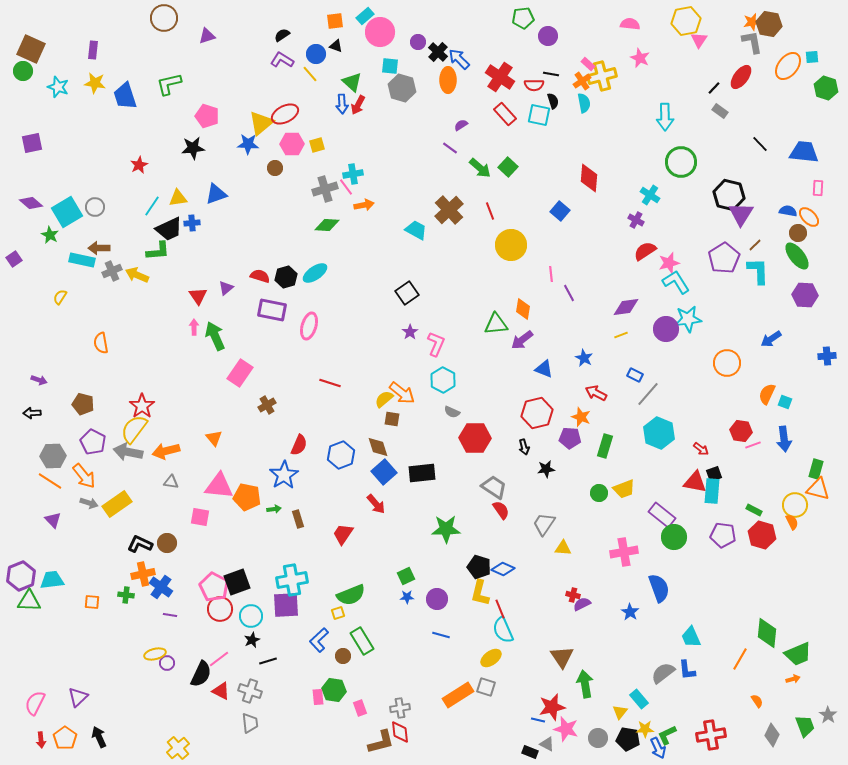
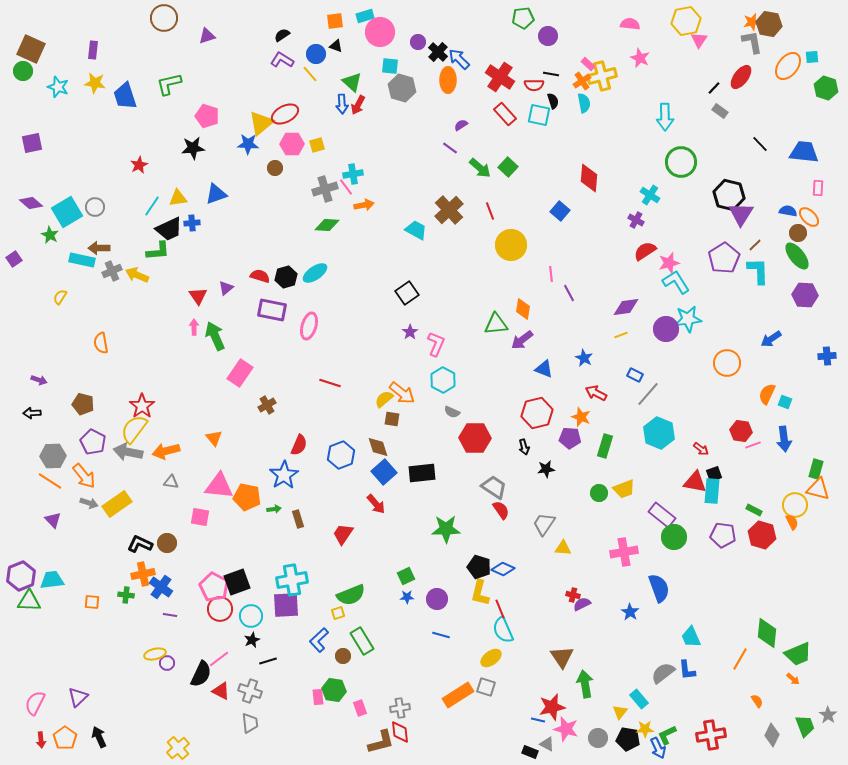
cyan rectangle at (365, 16): rotated 24 degrees clockwise
orange arrow at (793, 679): rotated 56 degrees clockwise
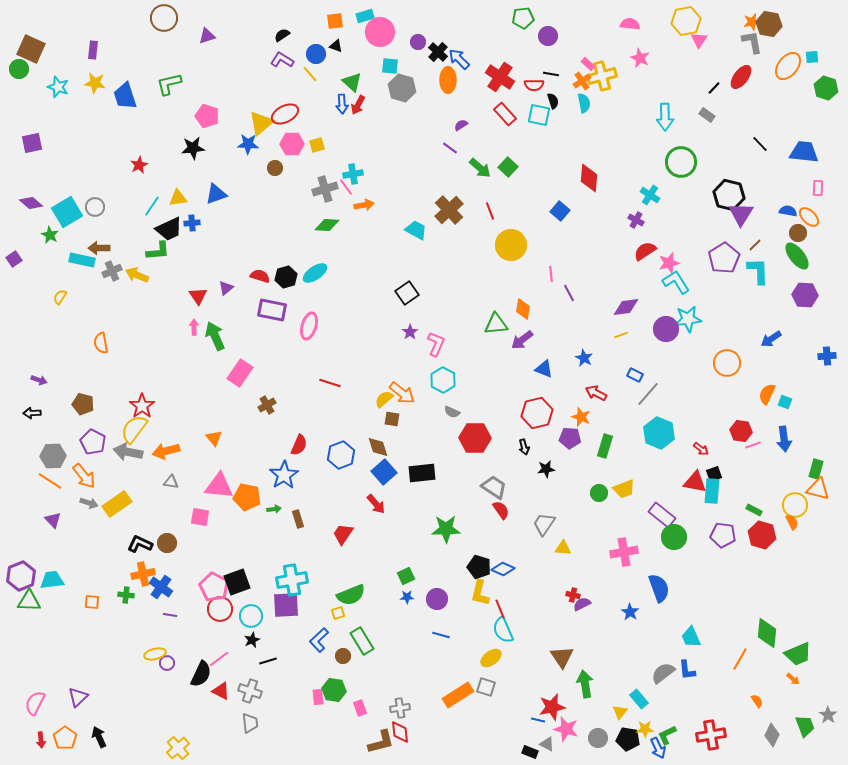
green circle at (23, 71): moved 4 px left, 2 px up
gray rectangle at (720, 111): moved 13 px left, 4 px down
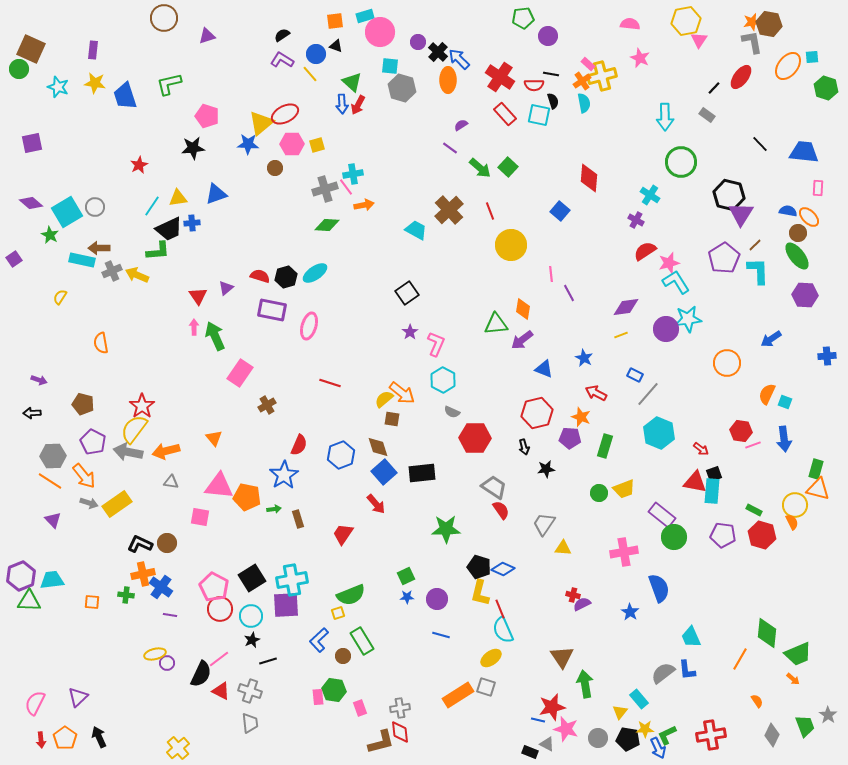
black square at (237, 582): moved 15 px right, 4 px up; rotated 12 degrees counterclockwise
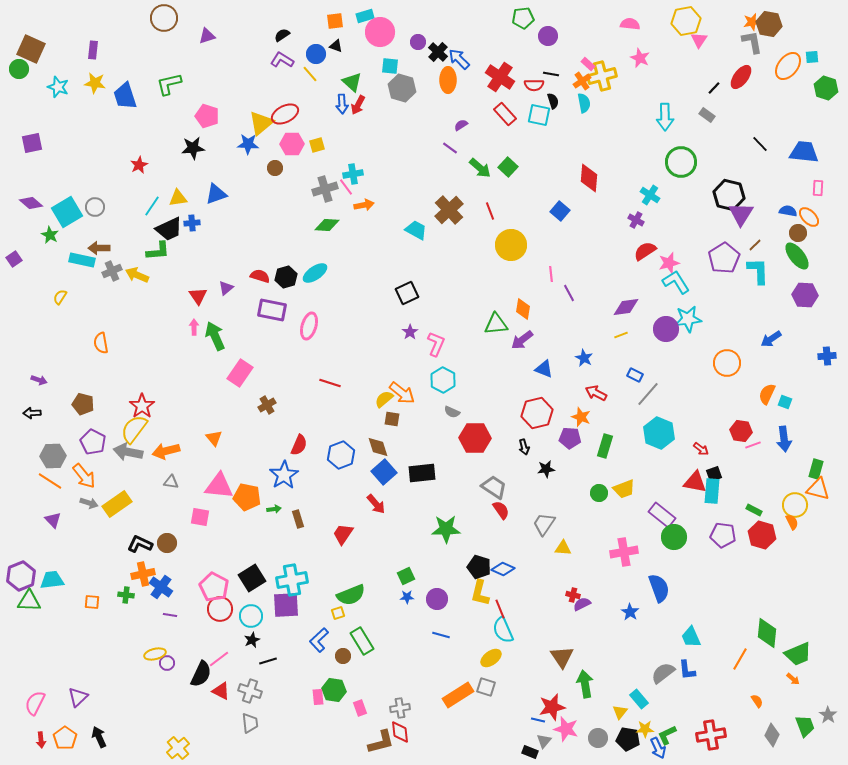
black square at (407, 293): rotated 10 degrees clockwise
gray triangle at (547, 744): moved 3 px left, 3 px up; rotated 42 degrees clockwise
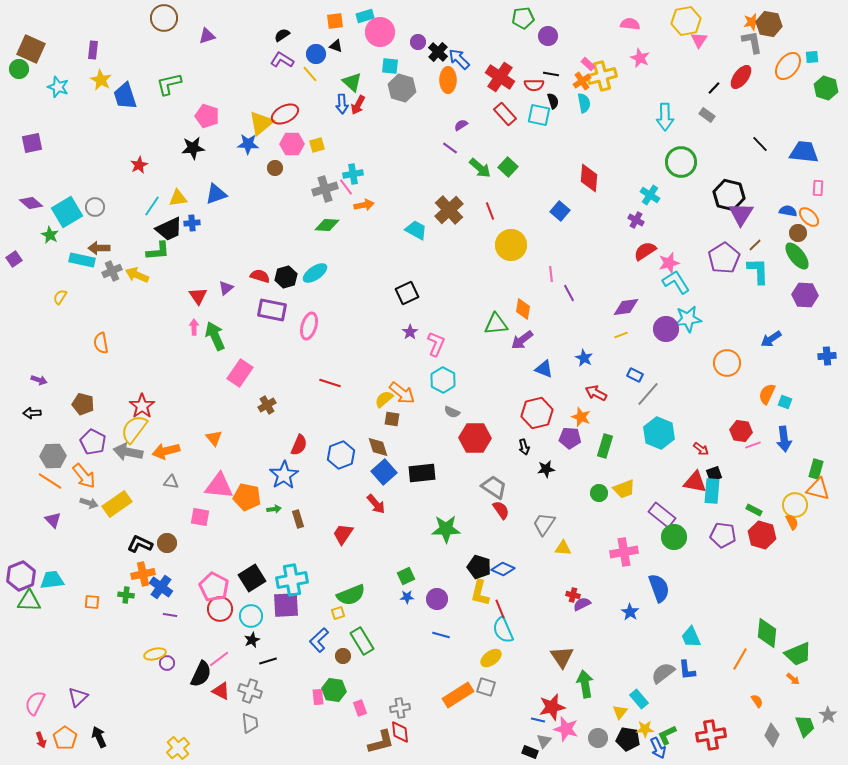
yellow star at (95, 83): moved 6 px right, 3 px up; rotated 20 degrees clockwise
red arrow at (41, 740): rotated 14 degrees counterclockwise
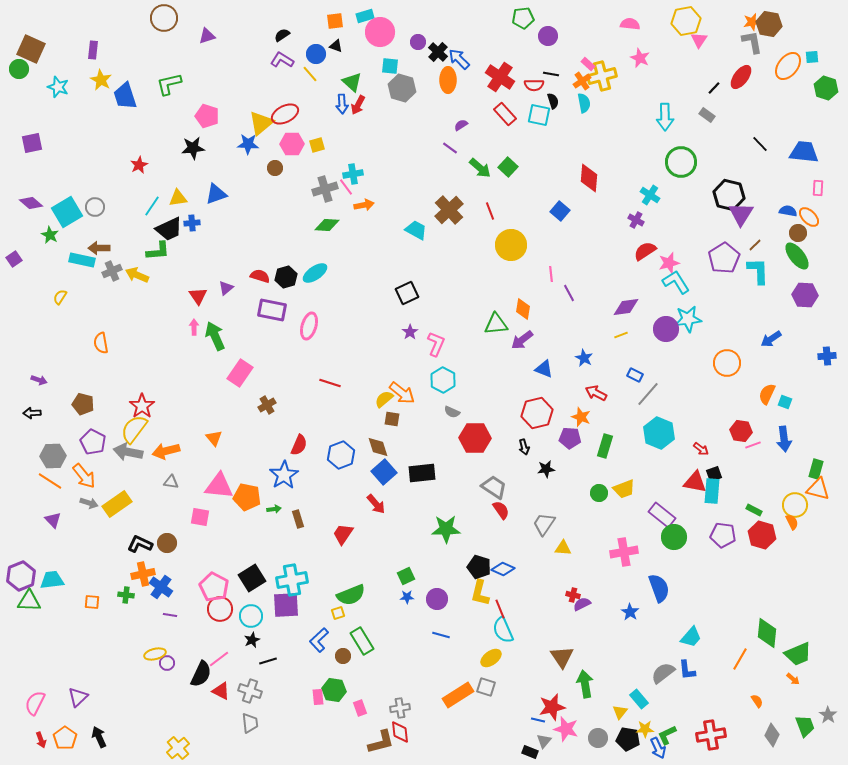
cyan trapezoid at (691, 637): rotated 115 degrees counterclockwise
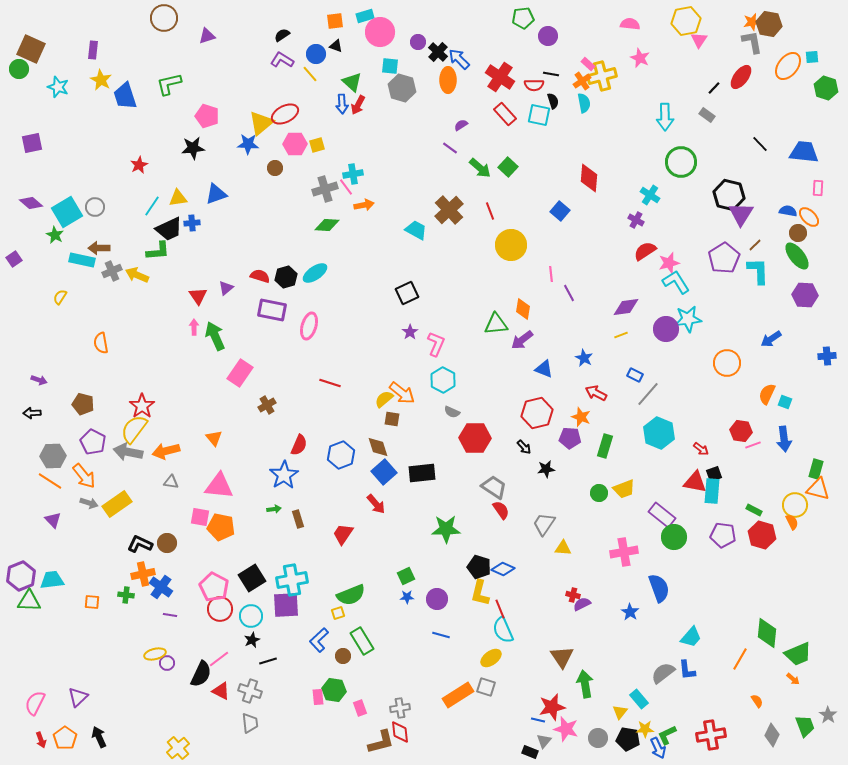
pink hexagon at (292, 144): moved 3 px right
green star at (50, 235): moved 5 px right
black arrow at (524, 447): rotated 28 degrees counterclockwise
orange pentagon at (247, 497): moved 26 px left, 30 px down
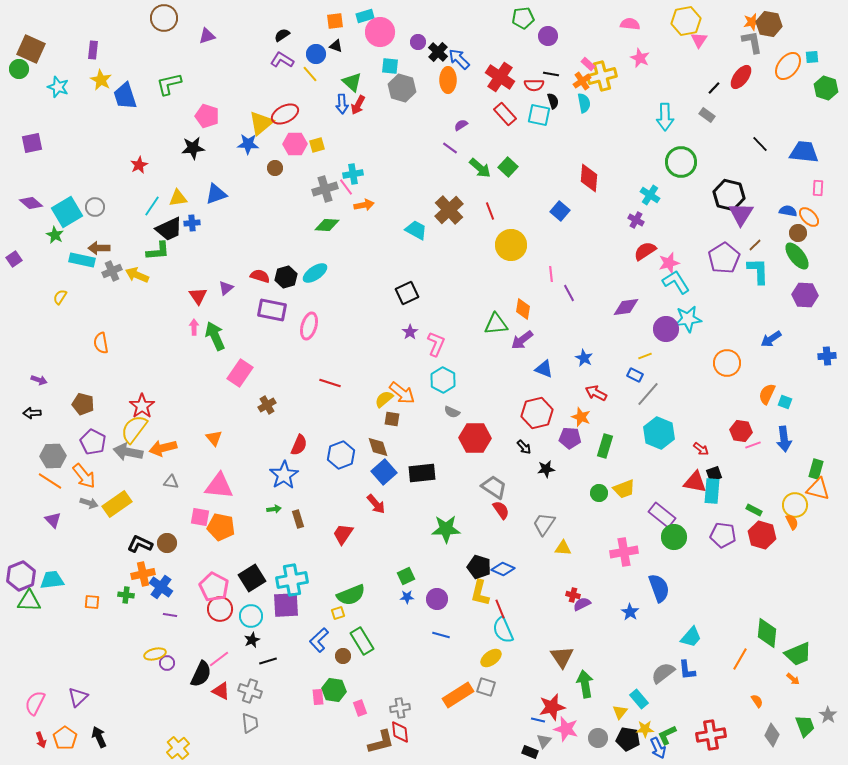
yellow line at (621, 335): moved 24 px right, 21 px down
orange arrow at (166, 451): moved 3 px left, 3 px up
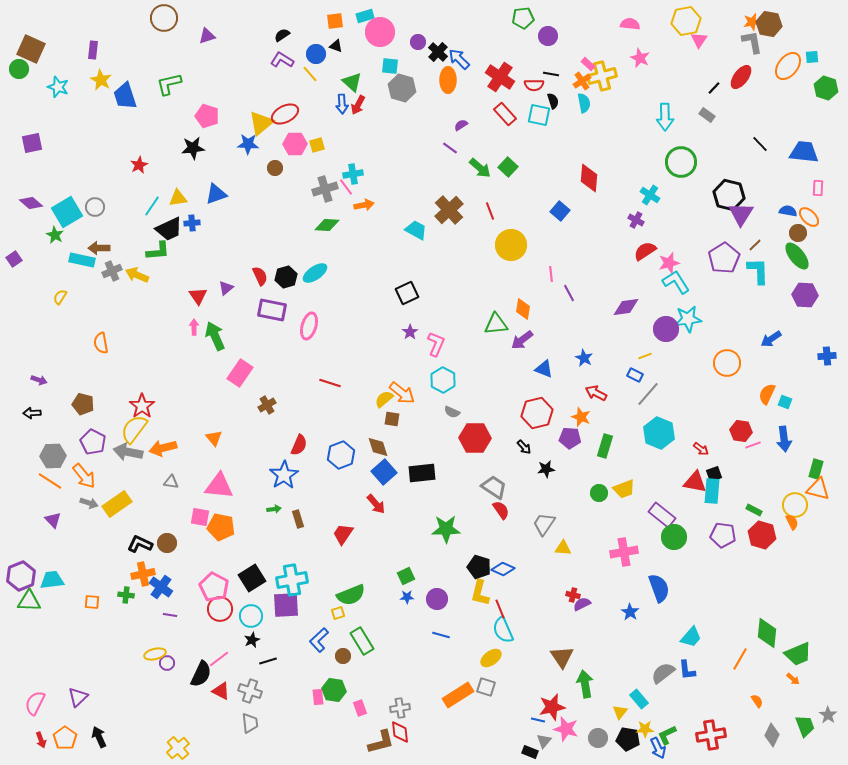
red semicircle at (260, 276): rotated 48 degrees clockwise
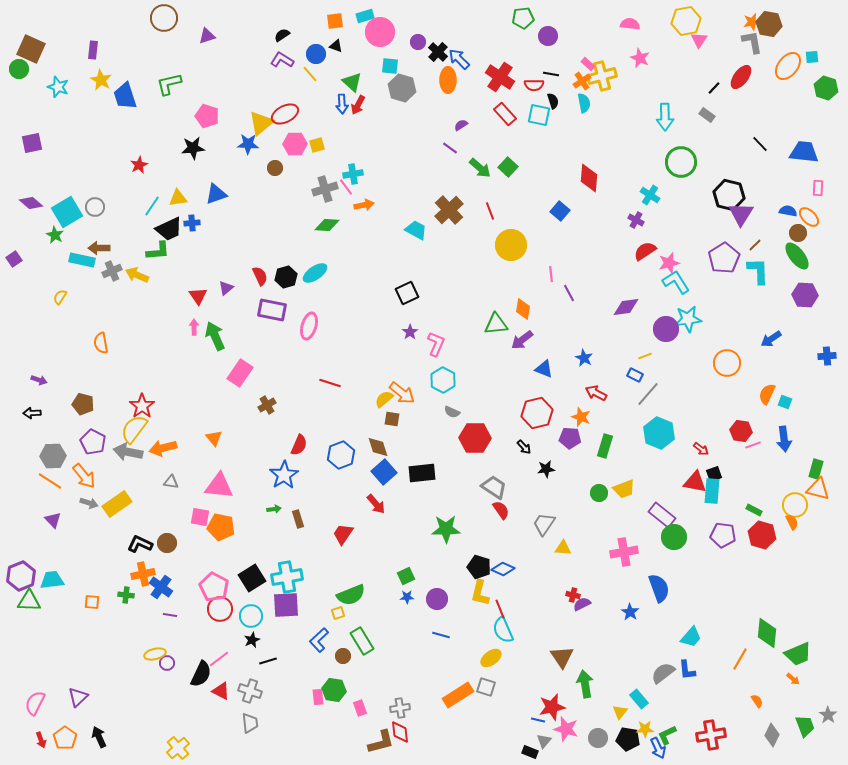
cyan cross at (292, 580): moved 5 px left, 3 px up
